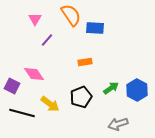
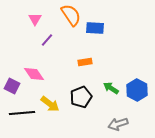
green arrow: rotated 112 degrees counterclockwise
black line: rotated 20 degrees counterclockwise
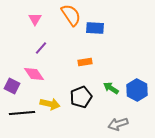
purple line: moved 6 px left, 8 px down
yellow arrow: rotated 24 degrees counterclockwise
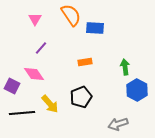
green arrow: moved 14 px right, 21 px up; rotated 49 degrees clockwise
yellow arrow: rotated 36 degrees clockwise
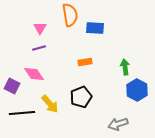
orange semicircle: moved 1 px left; rotated 25 degrees clockwise
pink triangle: moved 5 px right, 9 px down
purple line: moved 2 px left; rotated 32 degrees clockwise
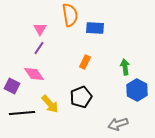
pink triangle: moved 1 px down
purple line: rotated 40 degrees counterclockwise
orange rectangle: rotated 56 degrees counterclockwise
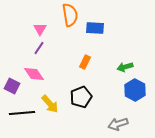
green arrow: rotated 98 degrees counterclockwise
blue hexagon: moved 2 px left
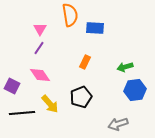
pink diamond: moved 6 px right, 1 px down
blue hexagon: rotated 25 degrees clockwise
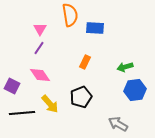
gray arrow: rotated 48 degrees clockwise
